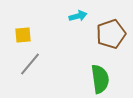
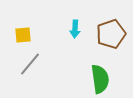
cyan arrow: moved 3 px left, 13 px down; rotated 108 degrees clockwise
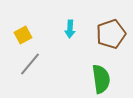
cyan arrow: moved 5 px left
yellow square: rotated 24 degrees counterclockwise
green semicircle: moved 1 px right
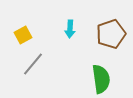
gray line: moved 3 px right
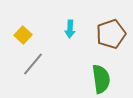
yellow square: rotated 18 degrees counterclockwise
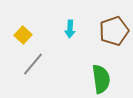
brown pentagon: moved 3 px right, 3 px up
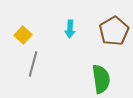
brown pentagon: rotated 12 degrees counterclockwise
gray line: rotated 25 degrees counterclockwise
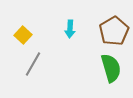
gray line: rotated 15 degrees clockwise
green semicircle: moved 10 px right, 11 px up; rotated 8 degrees counterclockwise
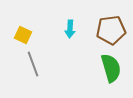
brown pentagon: moved 3 px left, 1 px up; rotated 24 degrees clockwise
yellow square: rotated 18 degrees counterclockwise
gray line: rotated 50 degrees counterclockwise
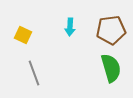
cyan arrow: moved 2 px up
gray line: moved 1 px right, 9 px down
